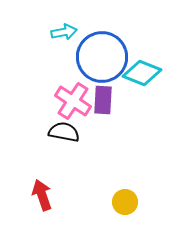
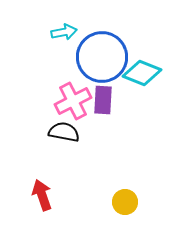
pink cross: rotated 30 degrees clockwise
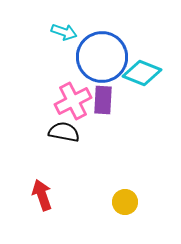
cyan arrow: rotated 30 degrees clockwise
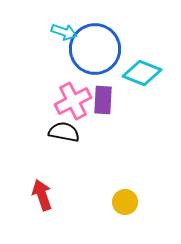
blue circle: moved 7 px left, 8 px up
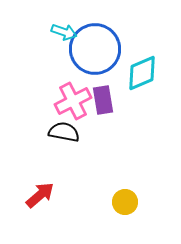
cyan diamond: rotated 45 degrees counterclockwise
purple rectangle: rotated 12 degrees counterclockwise
red arrow: moved 2 px left; rotated 68 degrees clockwise
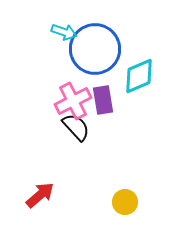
cyan diamond: moved 3 px left, 3 px down
black semicircle: moved 12 px right, 5 px up; rotated 36 degrees clockwise
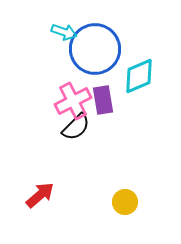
black semicircle: rotated 88 degrees clockwise
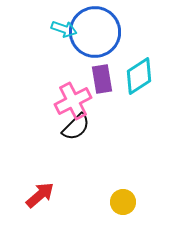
cyan arrow: moved 3 px up
blue circle: moved 17 px up
cyan diamond: rotated 9 degrees counterclockwise
purple rectangle: moved 1 px left, 21 px up
yellow circle: moved 2 px left
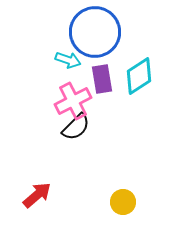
cyan arrow: moved 4 px right, 31 px down
red arrow: moved 3 px left
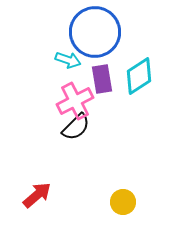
pink cross: moved 2 px right
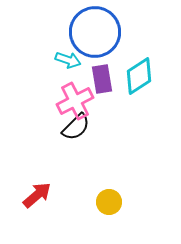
yellow circle: moved 14 px left
